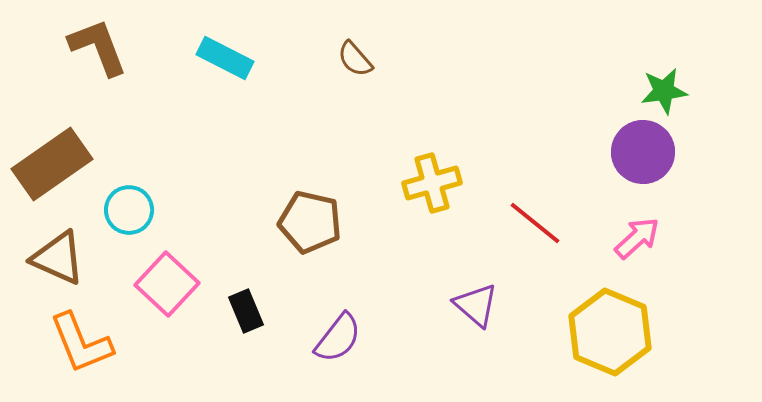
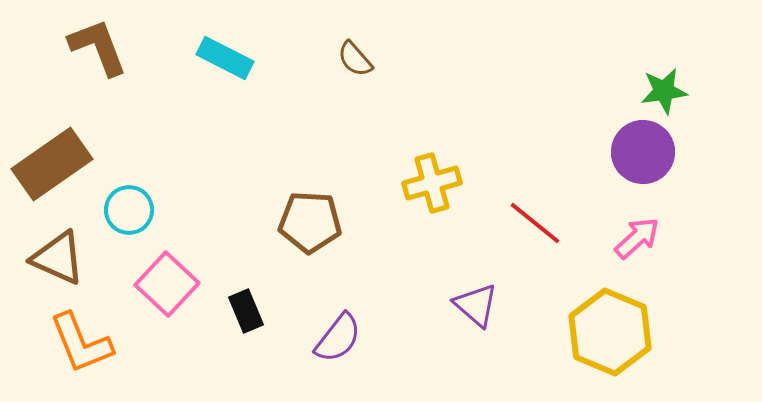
brown pentagon: rotated 10 degrees counterclockwise
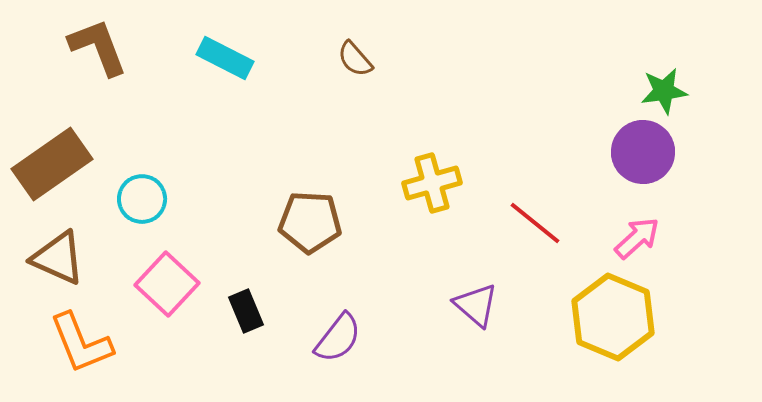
cyan circle: moved 13 px right, 11 px up
yellow hexagon: moved 3 px right, 15 px up
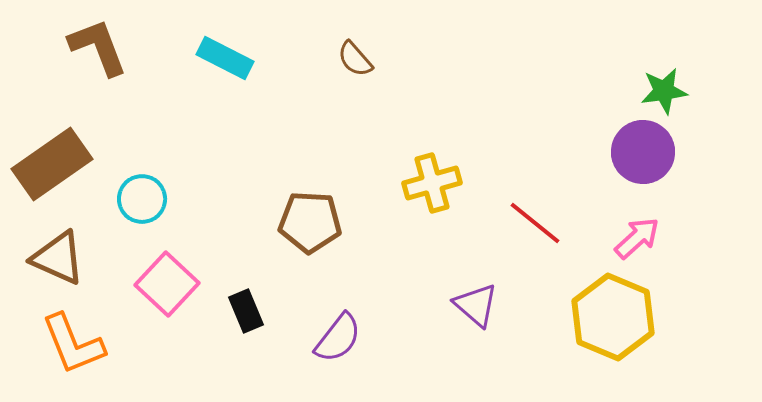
orange L-shape: moved 8 px left, 1 px down
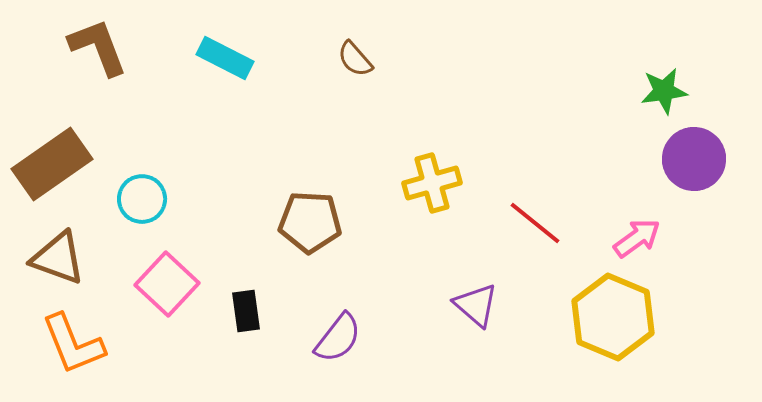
purple circle: moved 51 px right, 7 px down
pink arrow: rotated 6 degrees clockwise
brown triangle: rotated 4 degrees counterclockwise
black rectangle: rotated 15 degrees clockwise
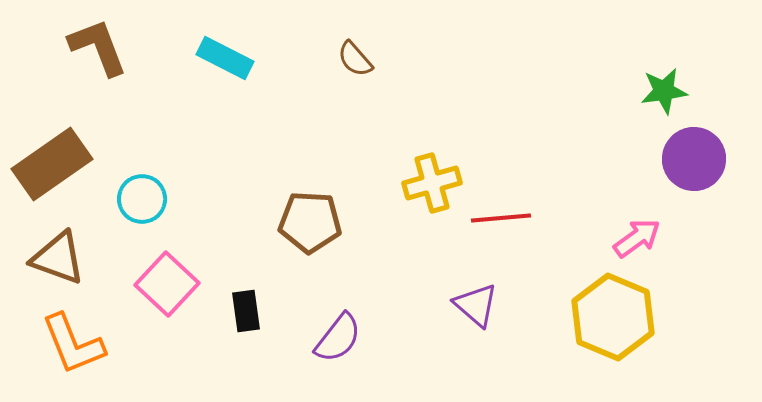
red line: moved 34 px left, 5 px up; rotated 44 degrees counterclockwise
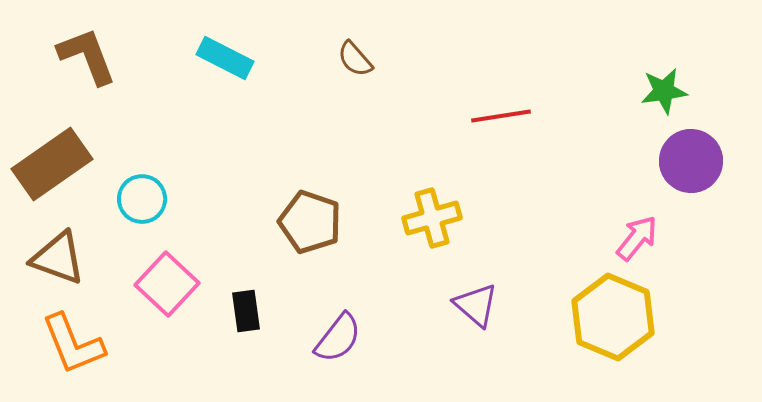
brown L-shape: moved 11 px left, 9 px down
purple circle: moved 3 px left, 2 px down
yellow cross: moved 35 px down
red line: moved 102 px up; rotated 4 degrees counterclockwise
brown pentagon: rotated 16 degrees clockwise
pink arrow: rotated 15 degrees counterclockwise
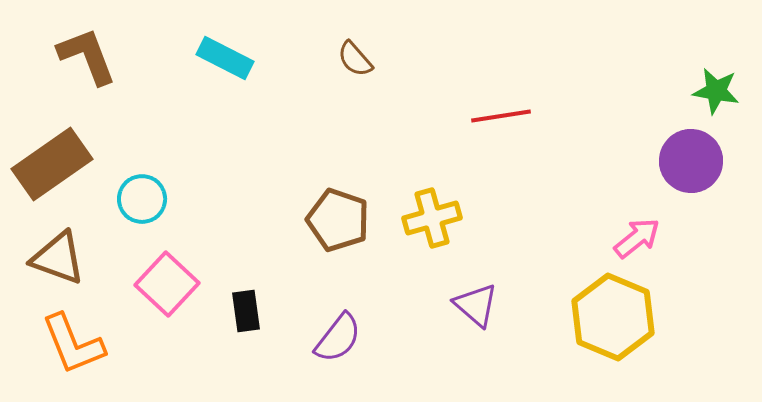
green star: moved 52 px right; rotated 18 degrees clockwise
brown pentagon: moved 28 px right, 2 px up
pink arrow: rotated 12 degrees clockwise
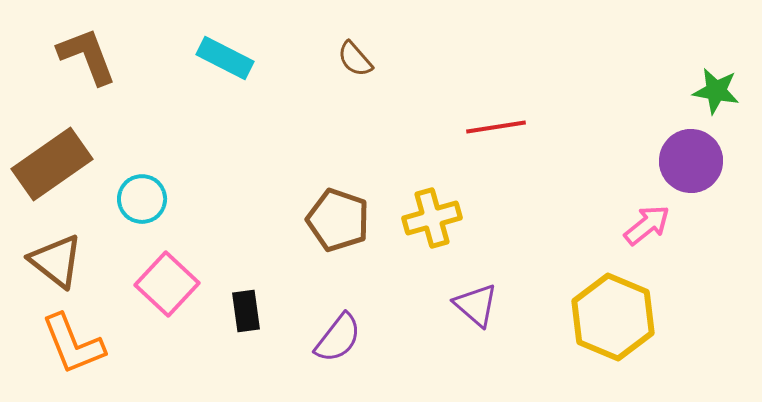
red line: moved 5 px left, 11 px down
pink arrow: moved 10 px right, 13 px up
brown triangle: moved 2 px left, 3 px down; rotated 18 degrees clockwise
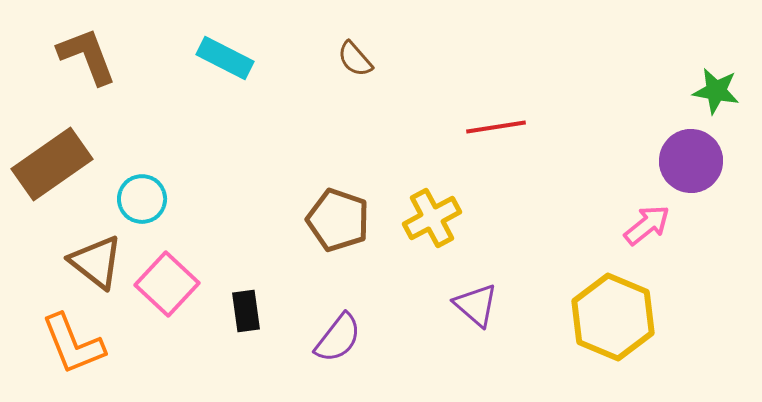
yellow cross: rotated 12 degrees counterclockwise
brown triangle: moved 40 px right, 1 px down
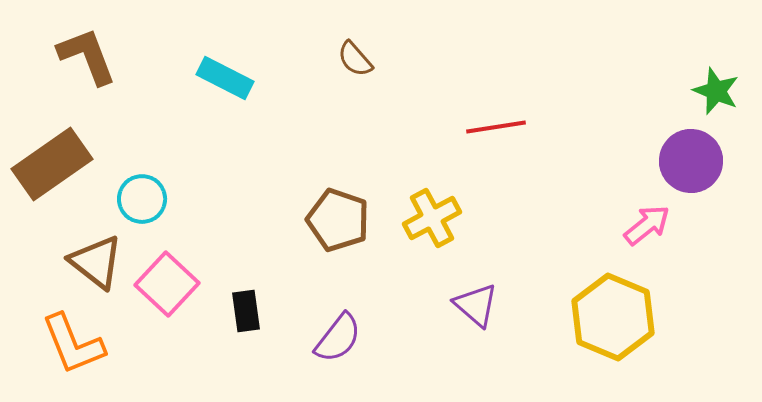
cyan rectangle: moved 20 px down
green star: rotated 12 degrees clockwise
